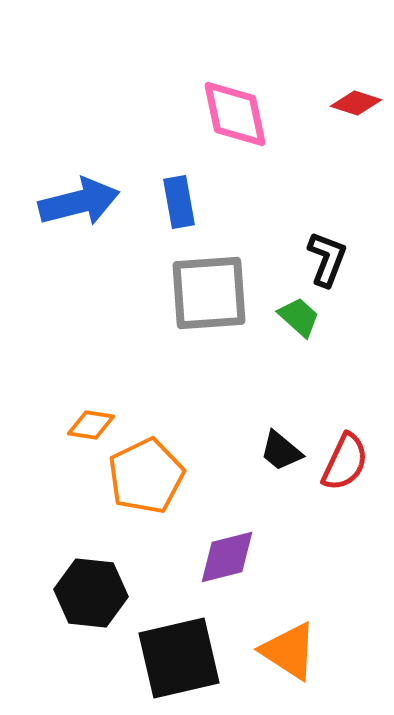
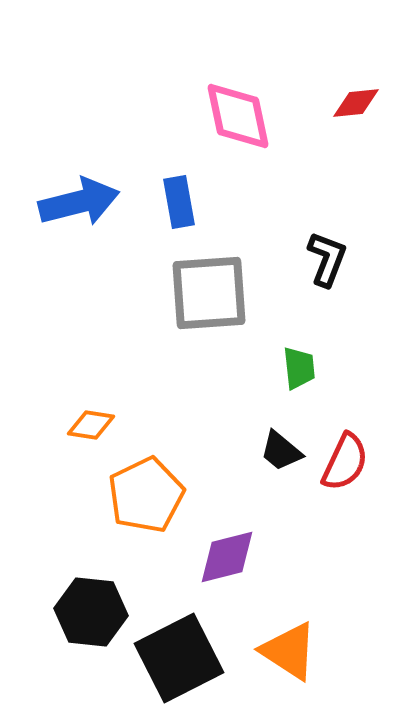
red diamond: rotated 24 degrees counterclockwise
pink diamond: moved 3 px right, 2 px down
green trapezoid: moved 51 px down; rotated 42 degrees clockwise
orange pentagon: moved 19 px down
black hexagon: moved 19 px down
black square: rotated 14 degrees counterclockwise
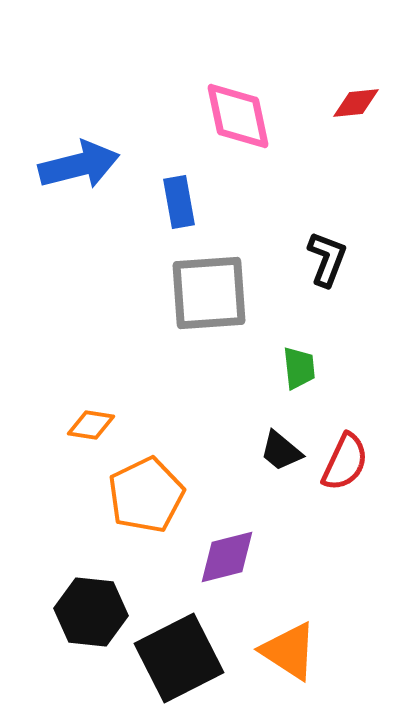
blue arrow: moved 37 px up
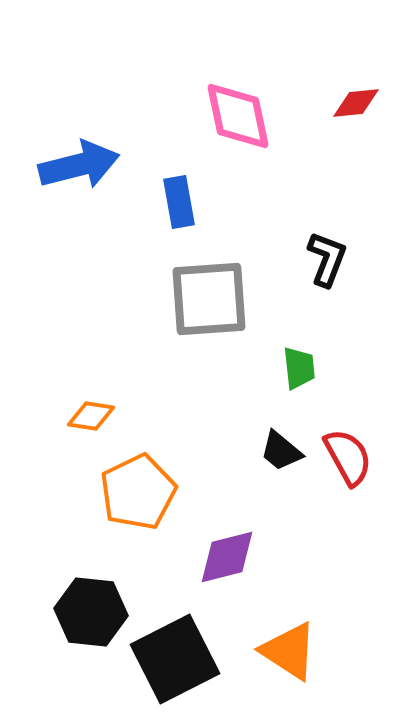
gray square: moved 6 px down
orange diamond: moved 9 px up
red semicircle: moved 3 px right, 5 px up; rotated 54 degrees counterclockwise
orange pentagon: moved 8 px left, 3 px up
black square: moved 4 px left, 1 px down
